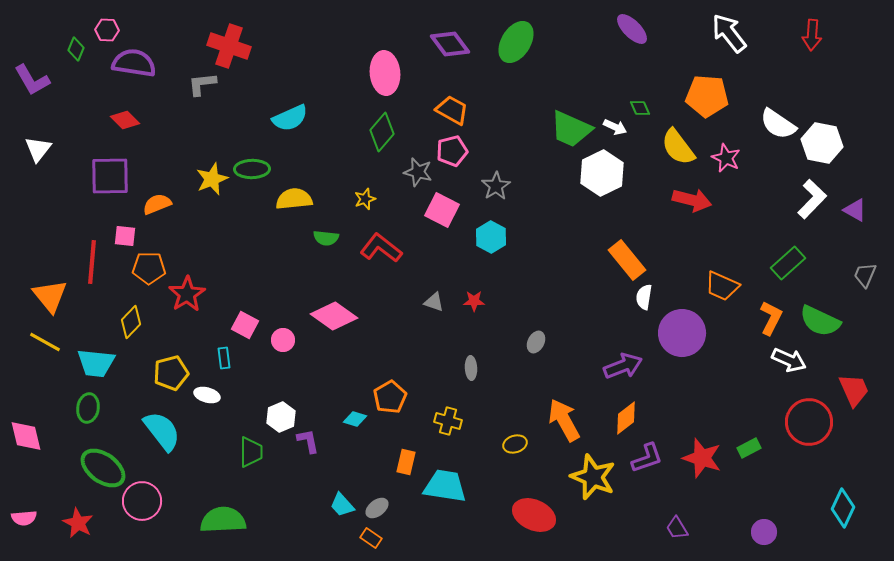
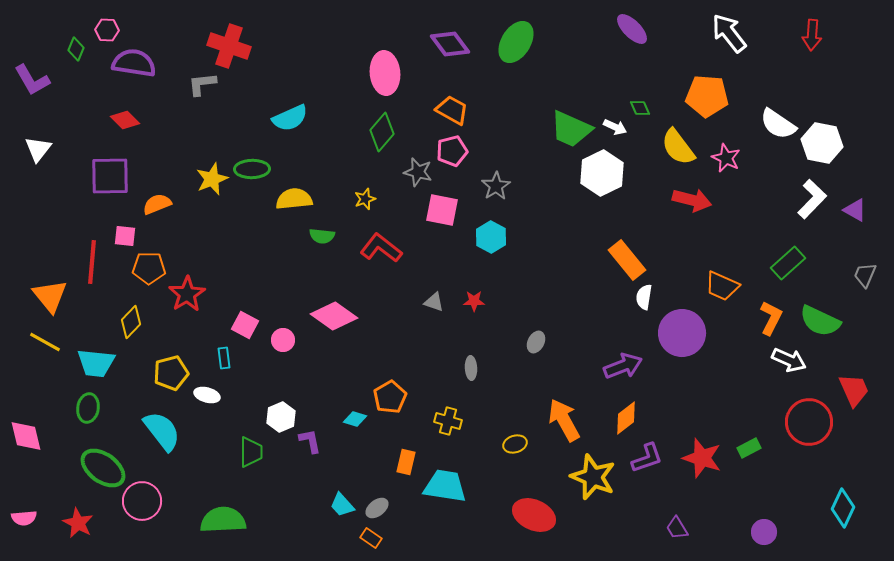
pink square at (442, 210): rotated 16 degrees counterclockwise
green semicircle at (326, 238): moved 4 px left, 2 px up
purple L-shape at (308, 441): moved 2 px right
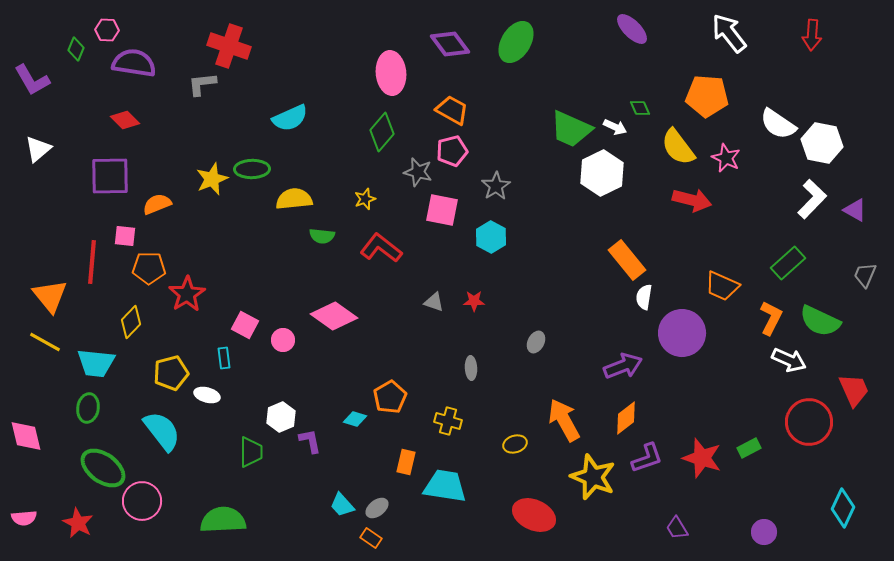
pink ellipse at (385, 73): moved 6 px right
white triangle at (38, 149): rotated 12 degrees clockwise
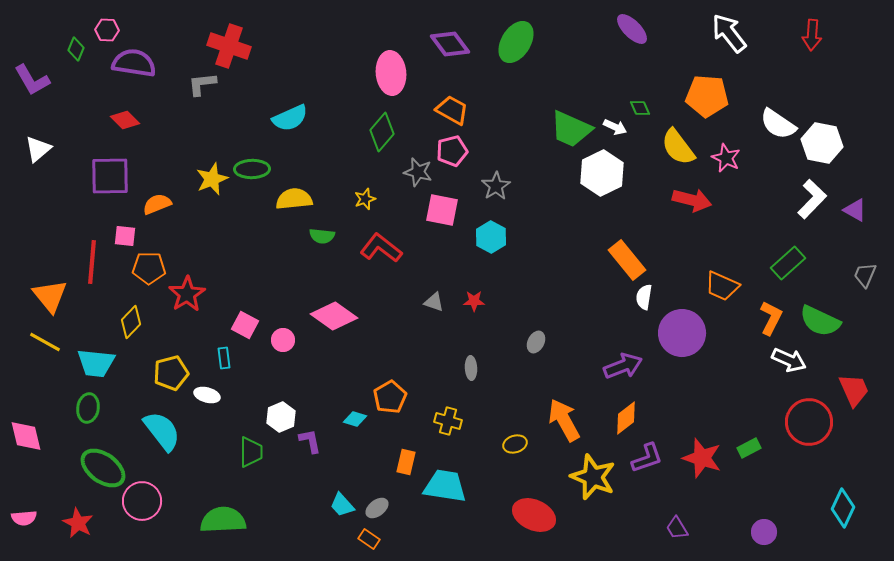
orange rectangle at (371, 538): moved 2 px left, 1 px down
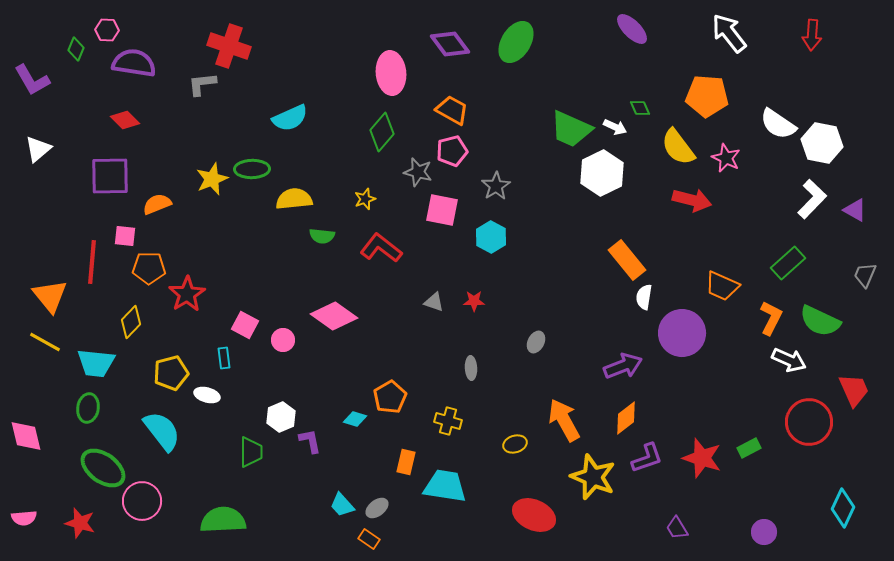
red star at (78, 523): moved 2 px right; rotated 12 degrees counterclockwise
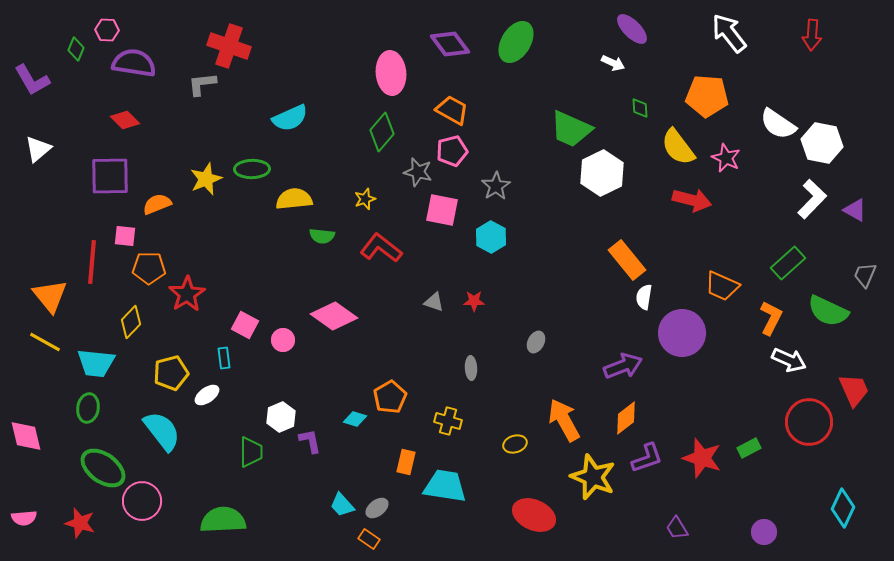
green diamond at (640, 108): rotated 20 degrees clockwise
white arrow at (615, 127): moved 2 px left, 64 px up
yellow star at (212, 179): moved 6 px left
green semicircle at (820, 321): moved 8 px right, 10 px up
white ellipse at (207, 395): rotated 50 degrees counterclockwise
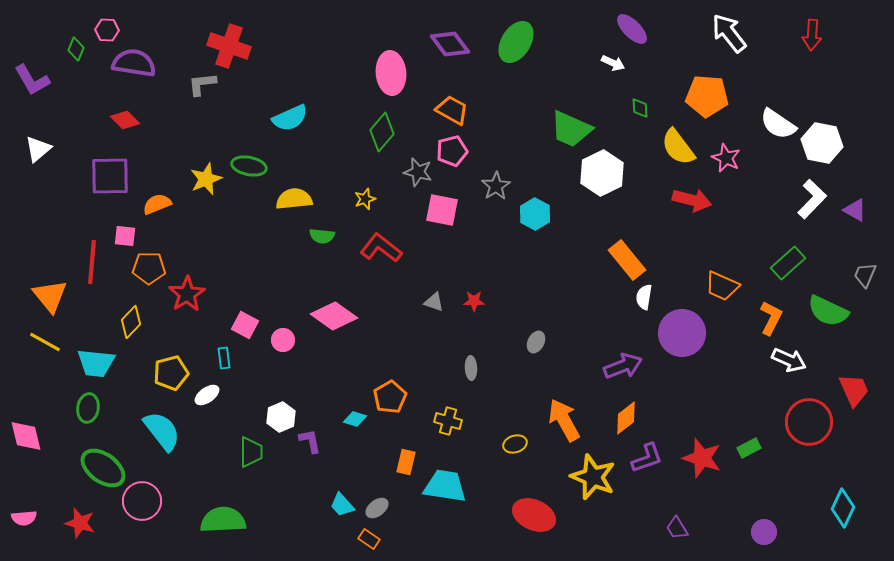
green ellipse at (252, 169): moved 3 px left, 3 px up; rotated 12 degrees clockwise
cyan hexagon at (491, 237): moved 44 px right, 23 px up
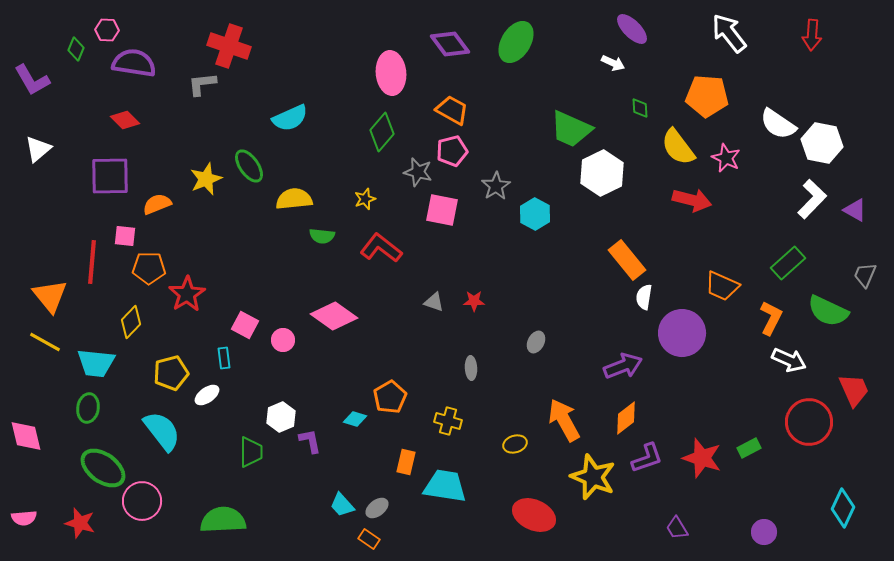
green ellipse at (249, 166): rotated 44 degrees clockwise
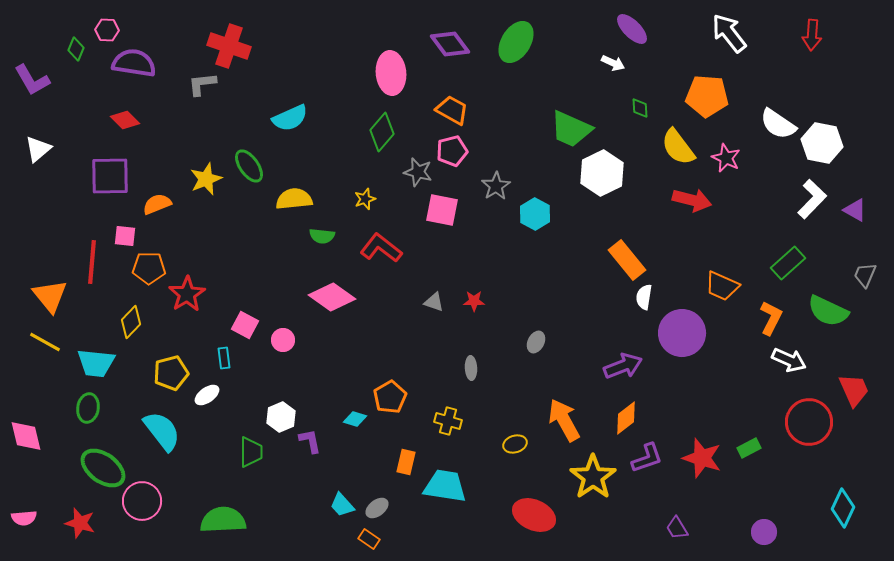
pink diamond at (334, 316): moved 2 px left, 19 px up
yellow star at (593, 477): rotated 15 degrees clockwise
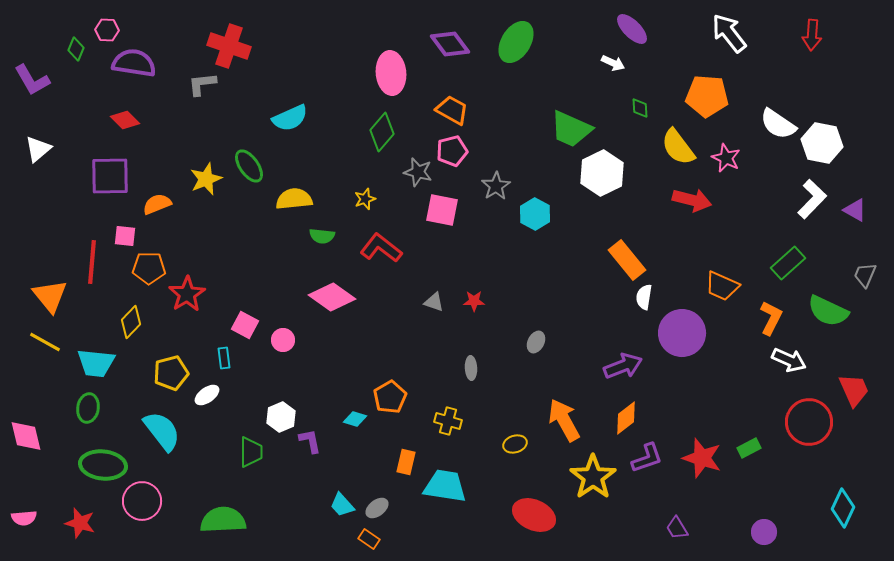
green ellipse at (103, 468): moved 3 px up; rotated 30 degrees counterclockwise
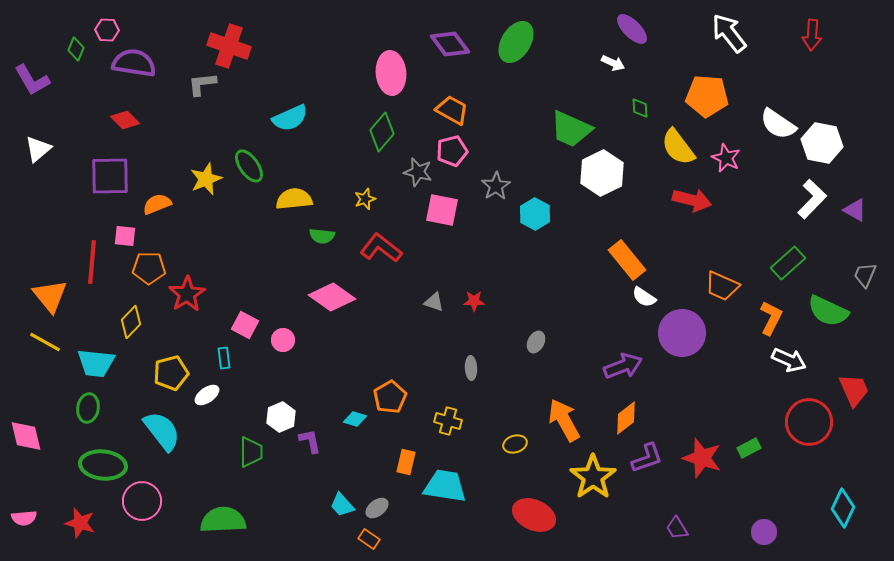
white semicircle at (644, 297): rotated 65 degrees counterclockwise
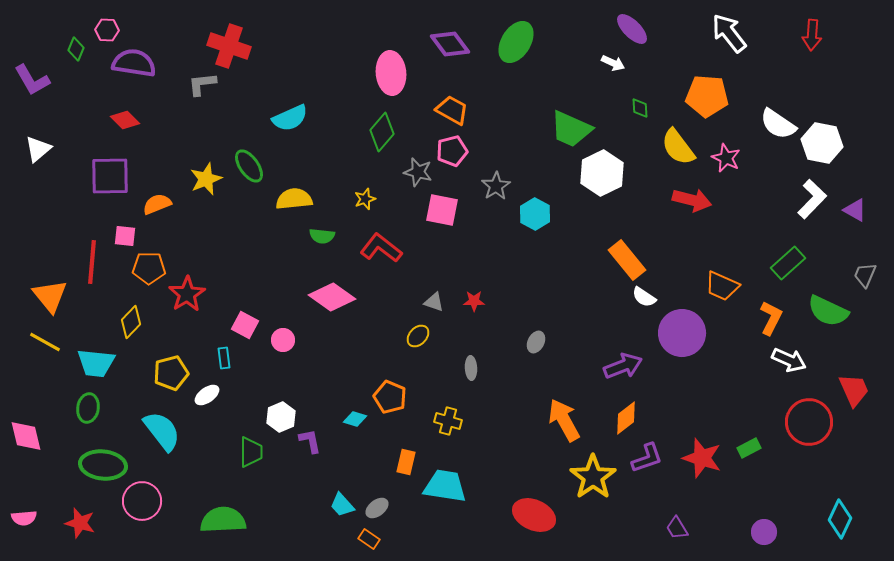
orange pentagon at (390, 397): rotated 20 degrees counterclockwise
yellow ellipse at (515, 444): moved 97 px left, 108 px up; rotated 30 degrees counterclockwise
cyan diamond at (843, 508): moved 3 px left, 11 px down
